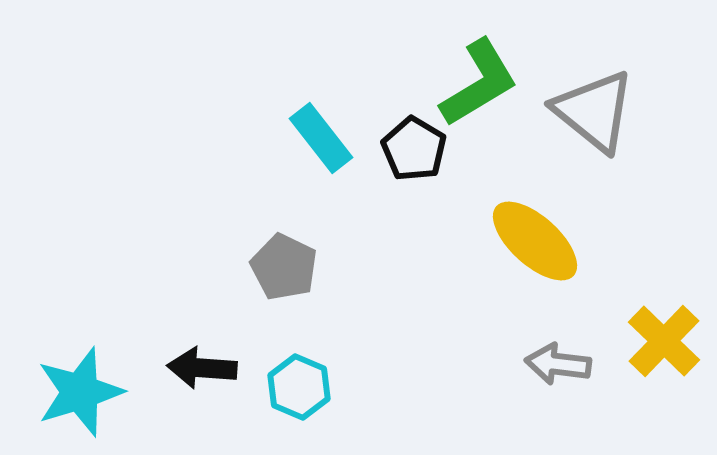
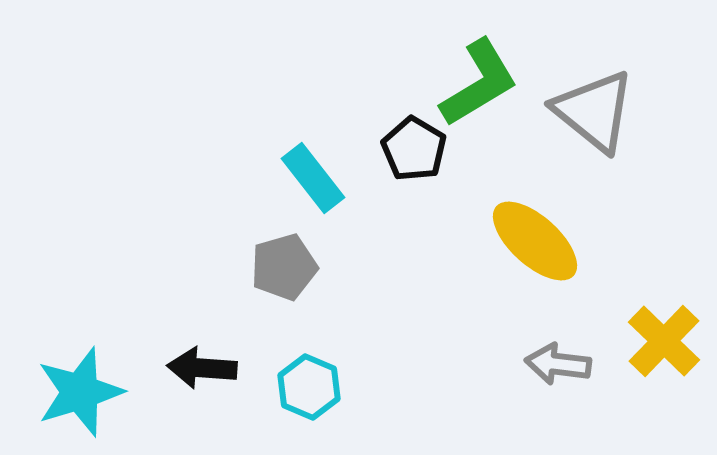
cyan rectangle: moved 8 px left, 40 px down
gray pentagon: rotated 30 degrees clockwise
cyan hexagon: moved 10 px right
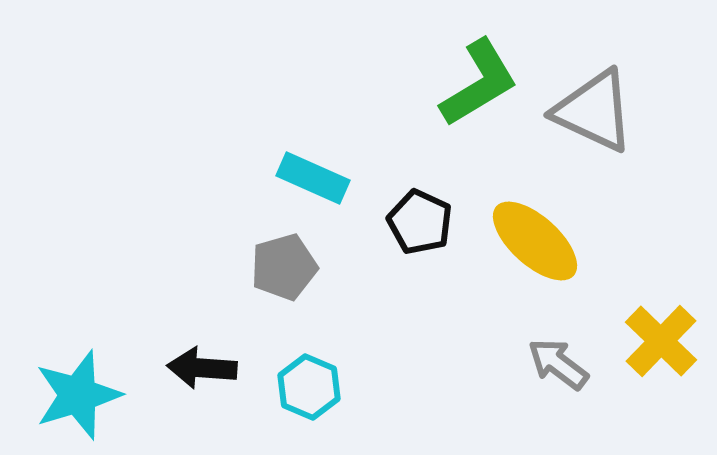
gray triangle: rotated 14 degrees counterclockwise
black pentagon: moved 6 px right, 73 px down; rotated 6 degrees counterclockwise
cyan rectangle: rotated 28 degrees counterclockwise
yellow cross: moved 3 px left
gray arrow: rotated 30 degrees clockwise
cyan star: moved 2 px left, 3 px down
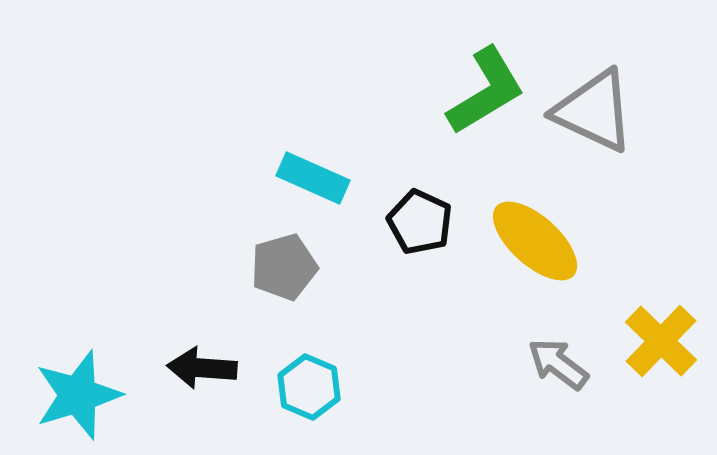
green L-shape: moved 7 px right, 8 px down
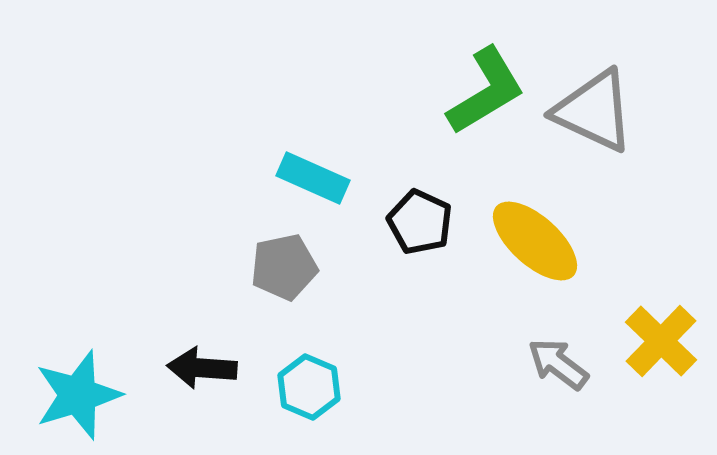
gray pentagon: rotated 4 degrees clockwise
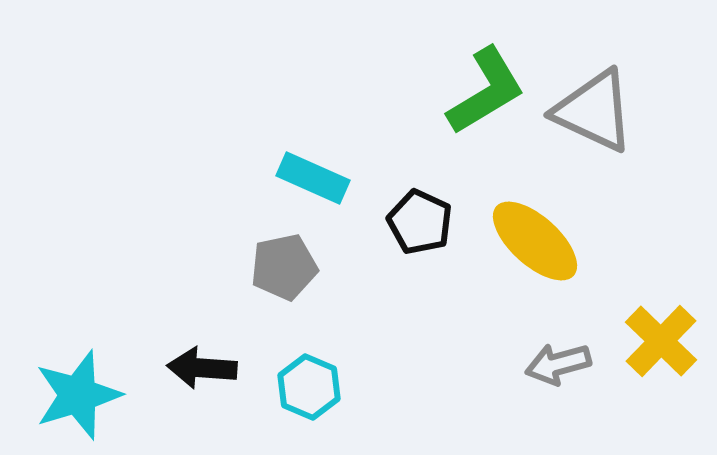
gray arrow: rotated 52 degrees counterclockwise
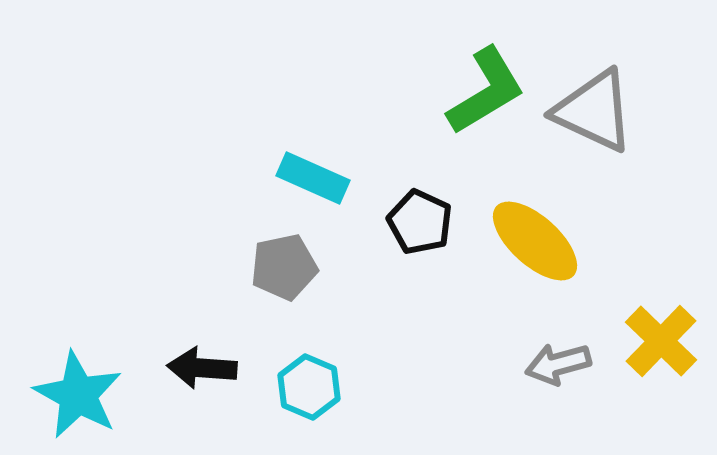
cyan star: rotated 26 degrees counterclockwise
